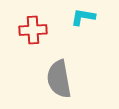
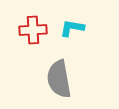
cyan L-shape: moved 11 px left, 11 px down
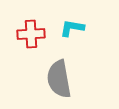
red cross: moved 2 px left, 4 px down
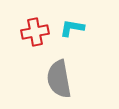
red cross: moved 4 px right, 2 px up; rotated 8 degrees counterclockwise
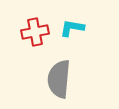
gray semicircle: rotated 15 degrees clockwise
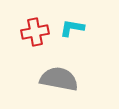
gray semicircle: rotated 96 degrees clockwise
